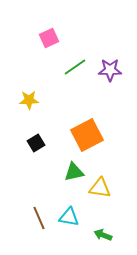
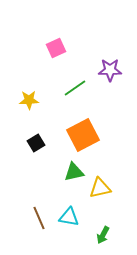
pink square: moved 7 px right, 10 px down
green line: moved 21 px down
orange square: moved 4 px left
yellow triangle: rotated 20 degrees counterclockwise
green arrow: rotated 84 degrees counterclockwise
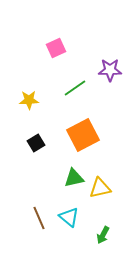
green triangle: moved 6 px down
cyan triangle: rotated 30 degrees clockwise
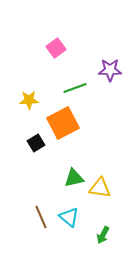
pink square: rotated 12 degrees counterclockwise
green line: rotated 15 degrees clockwise
orange square: moved 20 px left, 12 px up
yellow triangle: rotated 20 degrees clockwise
brown line: moved 2 px right, 1 px up
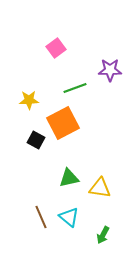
black square: moved 3 px up; rotated 30 degrees counterclockwise
green triangle: moved 5 px left
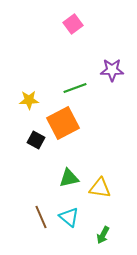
pink square: moved 17 px right, 24 px up
purple star: moved 2 px right
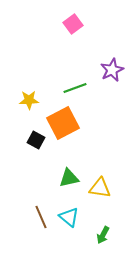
purple star: rotated 25 degrees counterclockwise
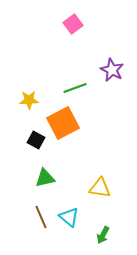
purple star: rotated 20 degrees counterclockwise
green triangle: moved 24 px left
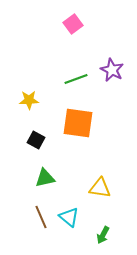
green line: moved 1 px right, 9 px up
orange square: moved 15 px right; rotated 36 degrees clockwise
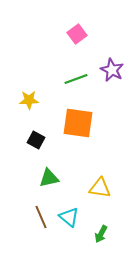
pink square: moved 4 px right, 10 px down
green triangle: moved 4 px right
green arrow: moved 2 px left, 1 px up
